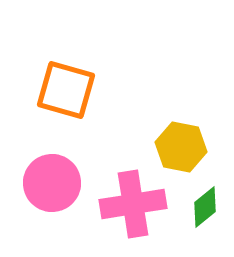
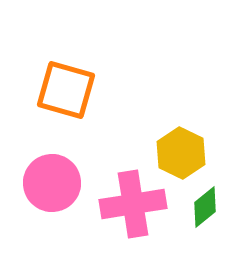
yellow hexagon: moved 6 px down; rotated 15 degrees clockwise
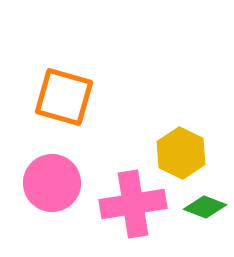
orange square: moved 2 px left, 7 px down
green diamond: rotated 60 degrees clockwise
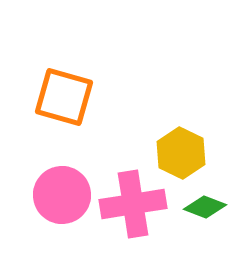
pink circle: moved 10 px right, 12 px down
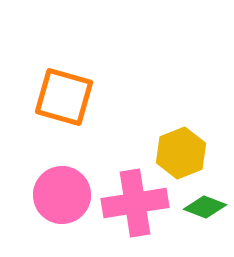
yellow hexagon: rotated 12 degrees clockwise
pink cross: moved 2 px right, 1 px up
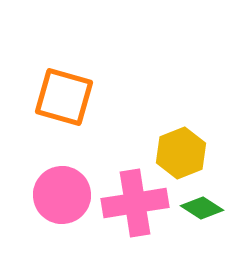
green diamond: moved 3 px left, 1 px down; rotated 12 degrees clockwise
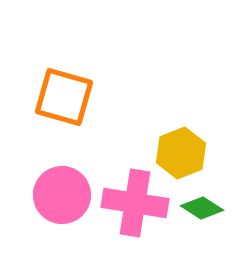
pink cross: rotated 18 degrees clockwise
